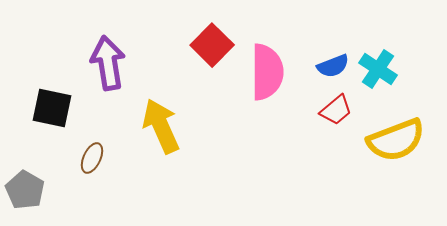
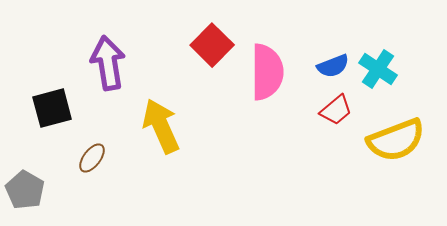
black square: rotated 27 degrees counterclockwise
brown ellipse: rotated 12 degrees clockwise
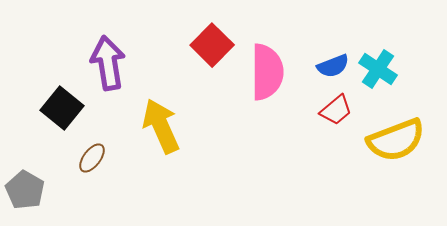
black square: moved 10 px right; rotated 36 degrees counterclockwise
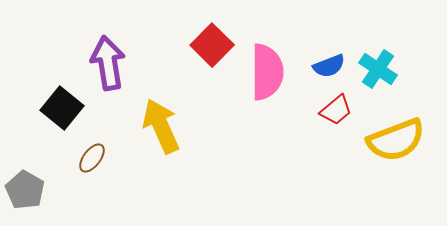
blue semicircle: moved 4 px left
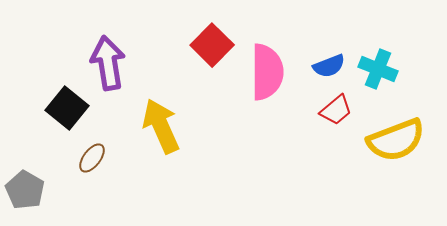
cyan cross: rotated 12 degrees counterclockwise
black square: moved 5 px right
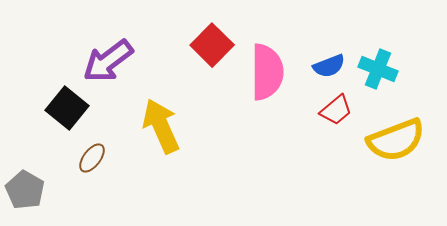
purple arrow: moved 2 px up; rotated 118 degrees counterclockwise
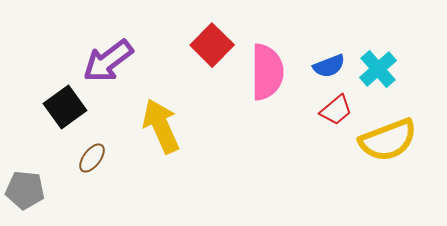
cyan cross: rotated 27 degrees clockwise
black square: moved 2 px left, 1 px up; rotated 15 degrees clockwise
yellow semicircle: moved 8 px left
gray pentagon: rotated 24 degrees counterclockwise
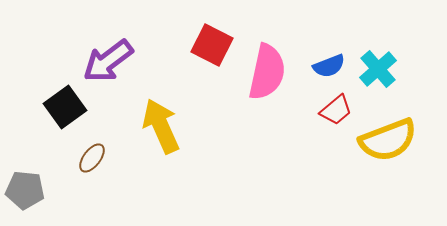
red square: rotated 18 degrees counterclockwise
pink semicircle: rotated 12 degrees clockwise
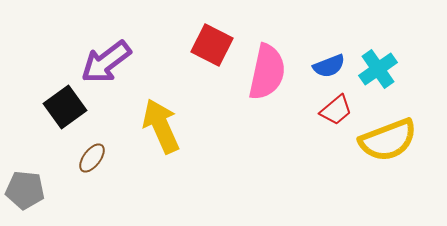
purple arrow: moved 2 px left, 1 px down
cyan cross: rotated 6 degrees clockwise
